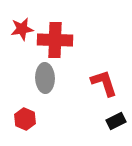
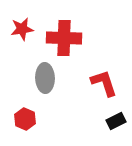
red cross: moved 9 px right, 2 px up
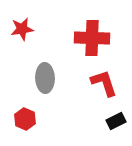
red cross: moved 28 px right
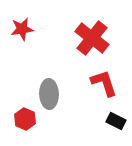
red cross: rotated 36 degrees clockwise
gray ellipse: moved 4 px right, 16 px down
black rectangle: rotated 54 degrees clockwise
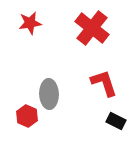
red star: moved 8 px right, 6 px up
red cross: moved 10 px up
red hexagon: moved 2 px right, 3 px up
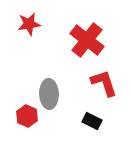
red star: moved 1 px left, 1 px down
red cross: moved 5 px left, 12 px down
black rectangle: moved 24 px left
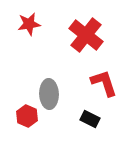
red cross: moved 1 px left, 5 px up
black rectangle: moved 2 px left, 2 px up
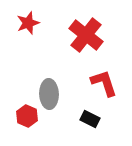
red star: moved 1 px left, 1 px up; rotated 10 degrees counterclockwise
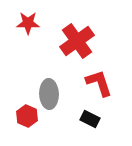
red star: rotated 20 degrees clockwise
red cross: moved 9 px left, 6 px down; rotated 16 degrees clockwise
red L-shape: moved 5 px left
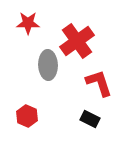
gray ellipse: moved 1 px left, 29 px up
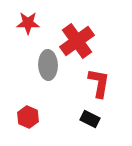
red L-shape: rotated 28 degrees clockwise
red hexagon: moved 1 px right, 1 px down
